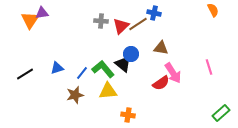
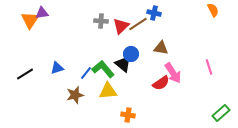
blue line: moved 4 px right
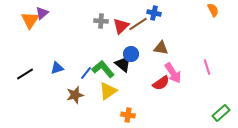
purple triangle: rotated 32 degrees counterclockwise
pink line: moved 2 px left
yellow triangle: rotated 30 degrees counterclockwise
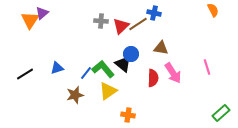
red semicircle: moved 8 px left, 5 px up; rotated 54 degrees counterclockwise
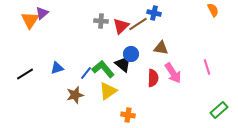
green rectangle: moved 2 px left, 3 px up
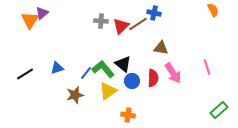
blue circle: moved 1 px right, 27 px down
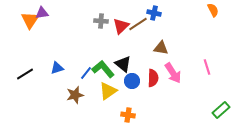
purple triangle: rotated 32 degrees clockwise
green rectangle: moved 2 px right
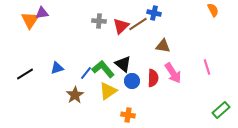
gray cross: moved 2 px left
brown triangle: moved 2 px right, 2 px up
brown star: rotated 18 degrees counterclockwise
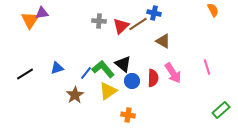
brown triangle: moved 5 px up; rotated 21 degrees clockwise
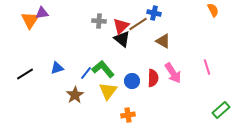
black triangle: moved 1 px left, 25 px up
yellow triangle: rotated 18 degrees counterclockwise
orange cross: rotated 16 degrees counterclockwise
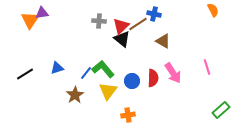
blue cross: moved 1 px down
